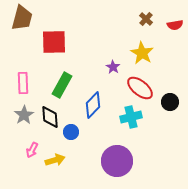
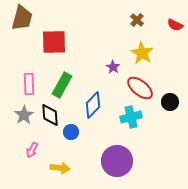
brown cross: moved 9 px left, 1 px down
red semicircle: rotated 35 degrees clockwise
pink rectangle: moved 6 px right, 1 px down
black diamond: moved 2 px up
yellow arrow: moved 5 px right, 8 px down; rotated 24 degrees clockwise
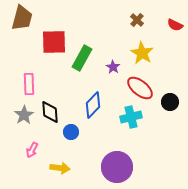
green rectangle: moved 20 px right, 27 px up
black diamond: moved 3 px up
purple circle: moved 6 px down
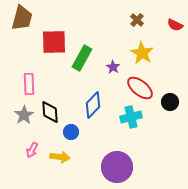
yellow arrow: moved 11 px up
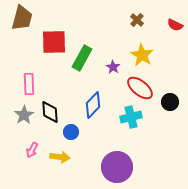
yellow star: moved 2 px down
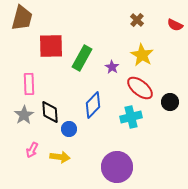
red square: moved 3 px left, 4 px down
purple star: moved 1 px left
blue circle: moved 2 px left, 3 px up
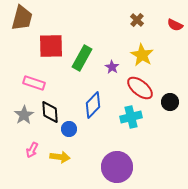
pink rectangle: moved 5 px right, 1 px up; rotated 70 degrees counterclockwise
